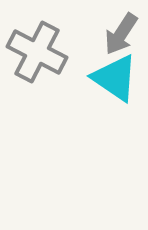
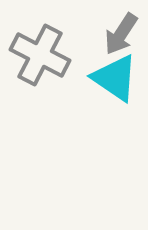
gray cross: moved 3 px right, 3 px down
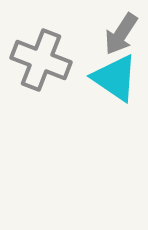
gray cross: moved 1 px right, 5 px down; rotated 6 degrees counterclockwise
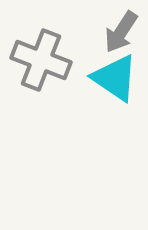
gray arrow: moved 2 px up
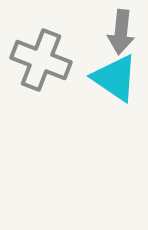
gray arrow: rotated 27 degrees counterclockwise
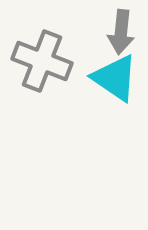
gray cross: moved 1 px right, 1 px down
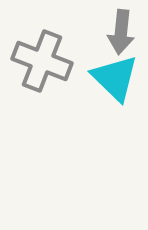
cyan triangle: rotated 10 degrees clockwise
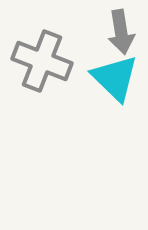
gray arrow: rotated 15 degrees counterclockwise
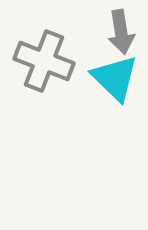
gray cross: moved 2 px right
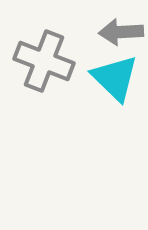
gray arrow: rotated 96 degrees clockwise
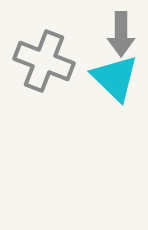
gray arrow: moved 2 px down; rotated 87 degrees counterclockwise
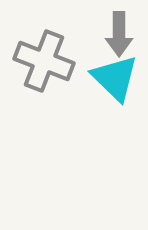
gray arrow: moved 2 px left
